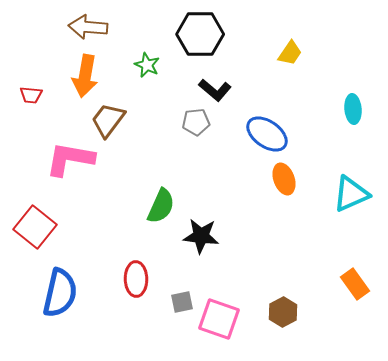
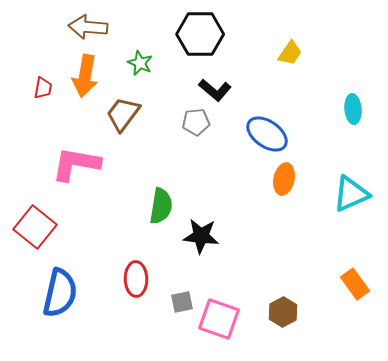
green star: moved 7 px left, 2 px up
red trapezoid: moved 12 px right, 7 px up; rotated 85 degrees counterclockwise
brown trapezoid: moved 15 px right, 6 px up
pink L-shape: moved 6 px right, 5 px down
orange ellipse: rotated 32 degrees clockwise
green semicircle: rotated 15 degrees counterclockwise
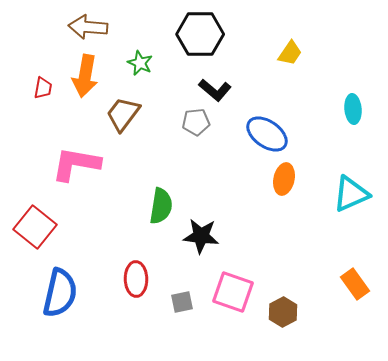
pink square: moved 14 px right, 27 px up
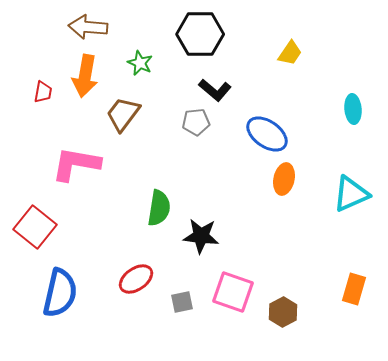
red trapezoid: moved 4 px down
green semicircle: moved 2 px left, 2 px down
red ellipse: rotated 56 degrees clockwise
orange rectangle: moved 1 px left, 5 px down; rotated 52 degrees clockwise
